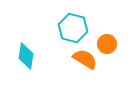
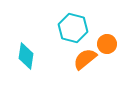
orange semicircle: rotated 70 degrees counterclockwise
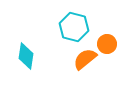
cyan hexagon: moved 1 px right, 1 px up
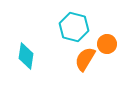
orange semicircle: rotated 20 degrees counterclockwise
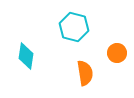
orange circle: moved 10 px right, 9 px down
orange semicircle: moved 14 px down; rotated 140 degrees clockwise
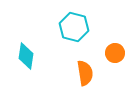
orange circle: moved 2 px left
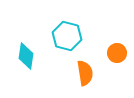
cyan hexagon: moved 7 px left, 9 px down
orange circle: moved 2 px right
